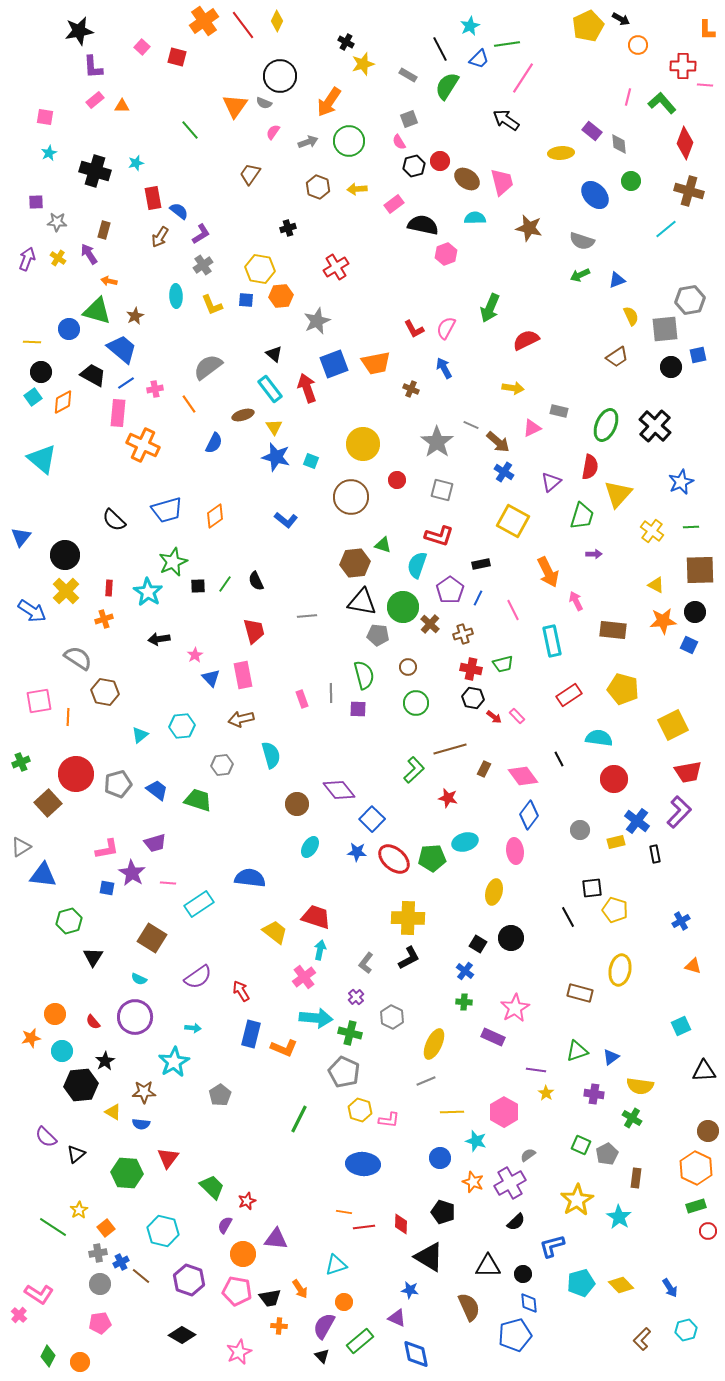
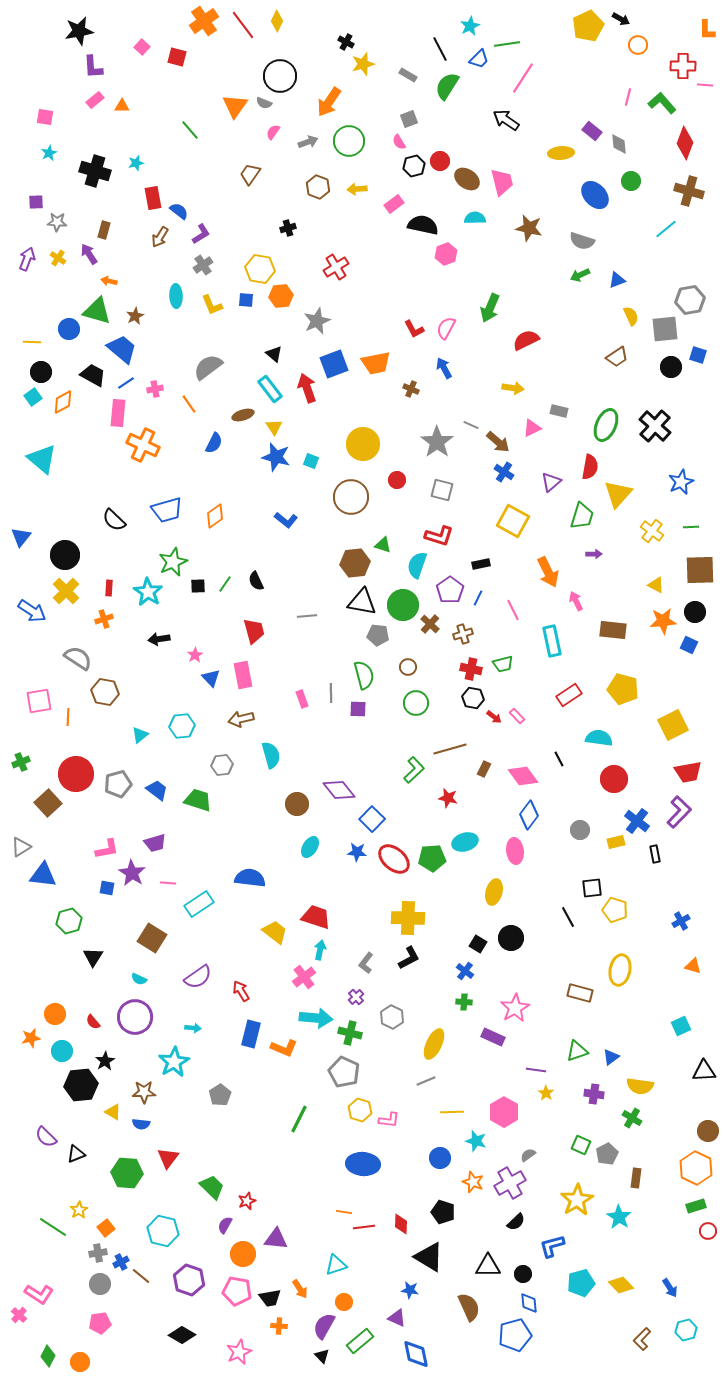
blue square at (698, 355): rotated 30 degrees clockwise
green circle at (403, 607): moved 2 px up
black triangle at (76, 1154): rotated 18 degrees clockwise
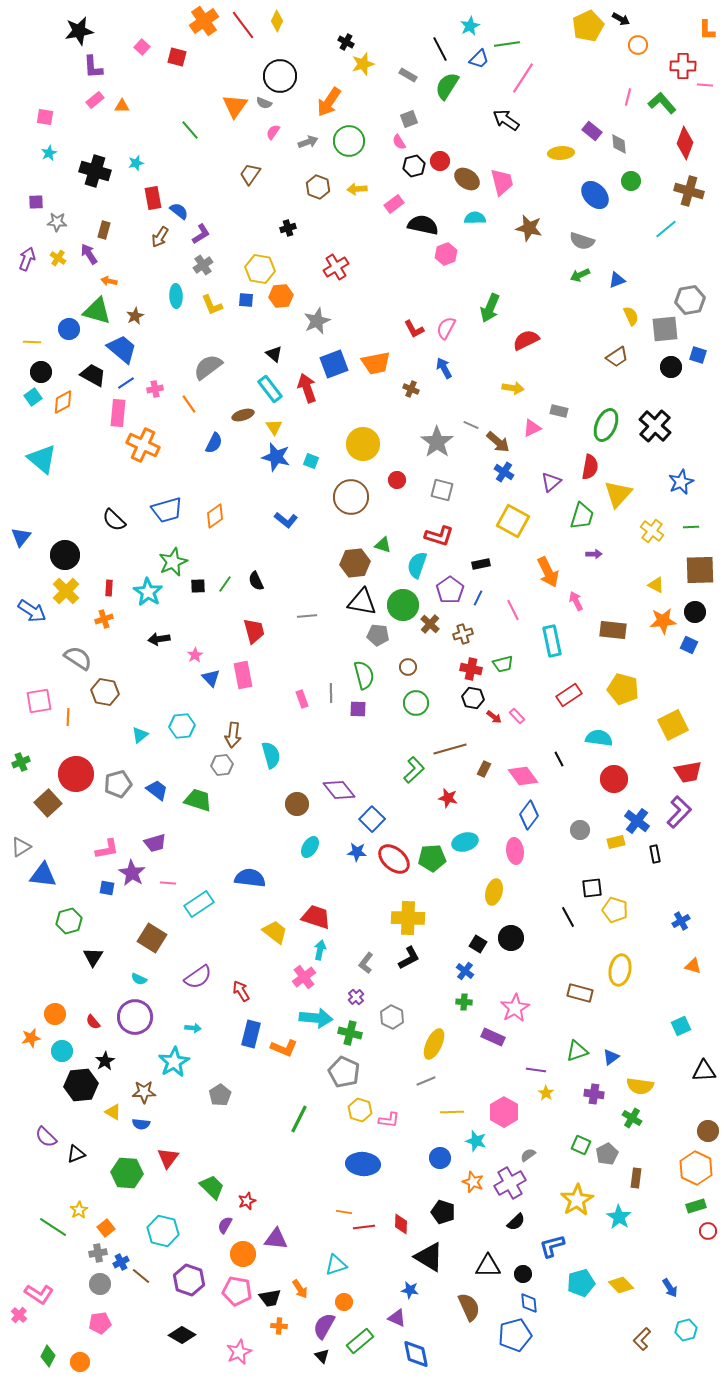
brown arrow at (241, 719): moved 8 px left, 16 px down; rotated 70 degrees counterclockwise
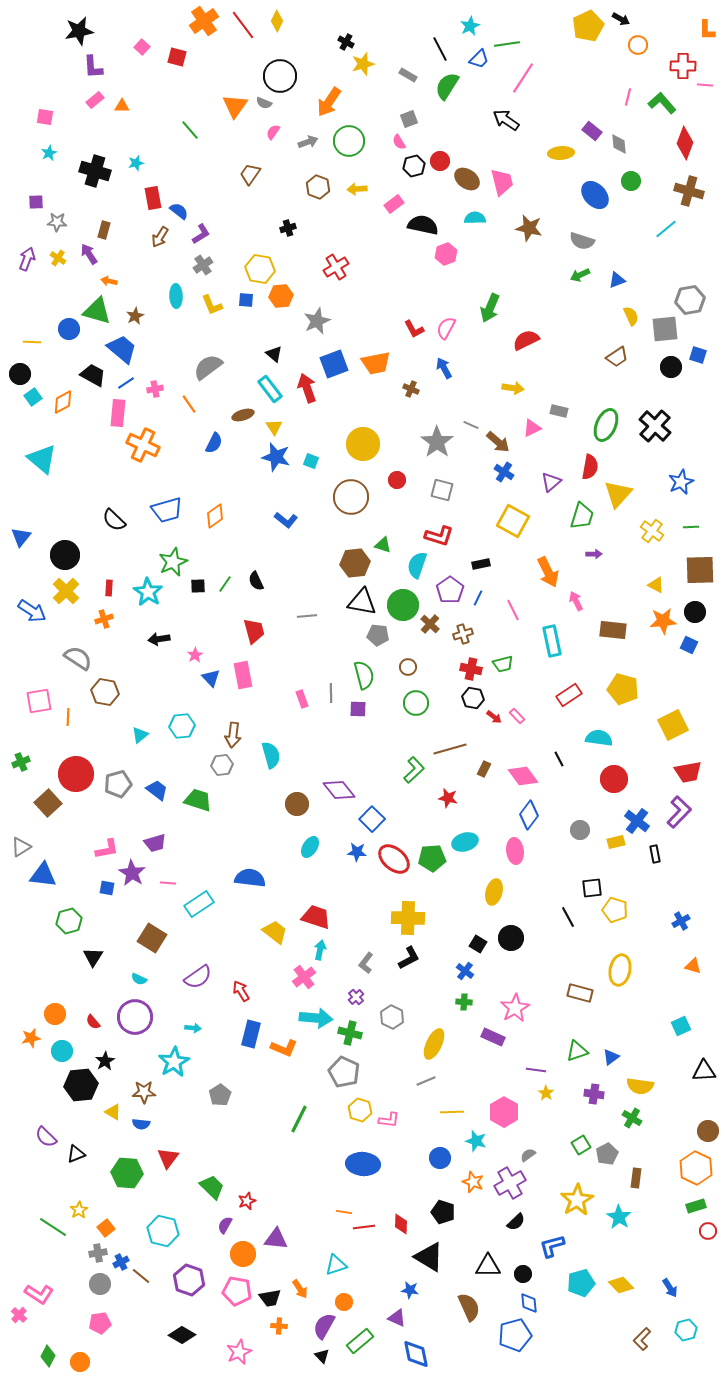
black circle at (41, 372): moved 21 px left, 2 px down
green square at (581, 1145): rotated 36 degrees clockwise
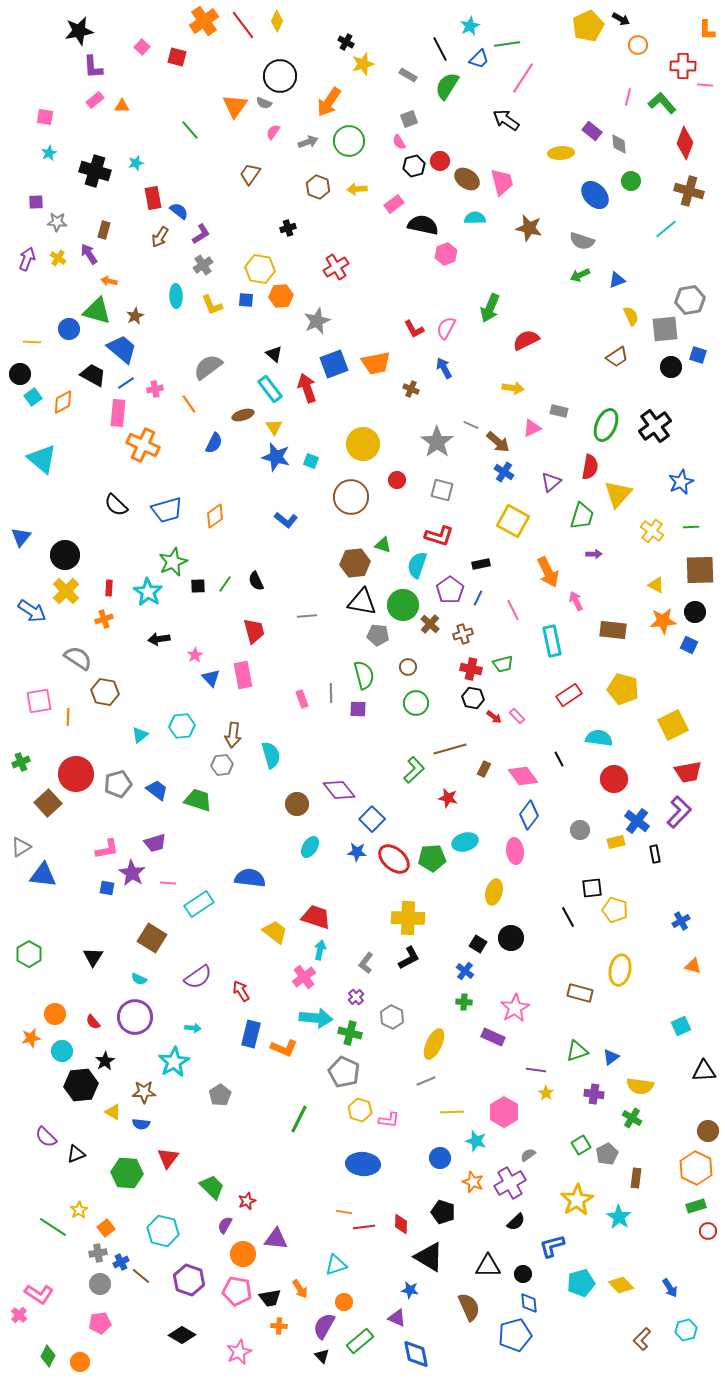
black cross at (655, 426): rotated 12 degrees clockwise
black semicircle at (114, 520): moved 2 px right, 15 px up
green hexagon at (69, 921): moved 40 px left, 33 px down; rotated 15 degrees counterclockwise
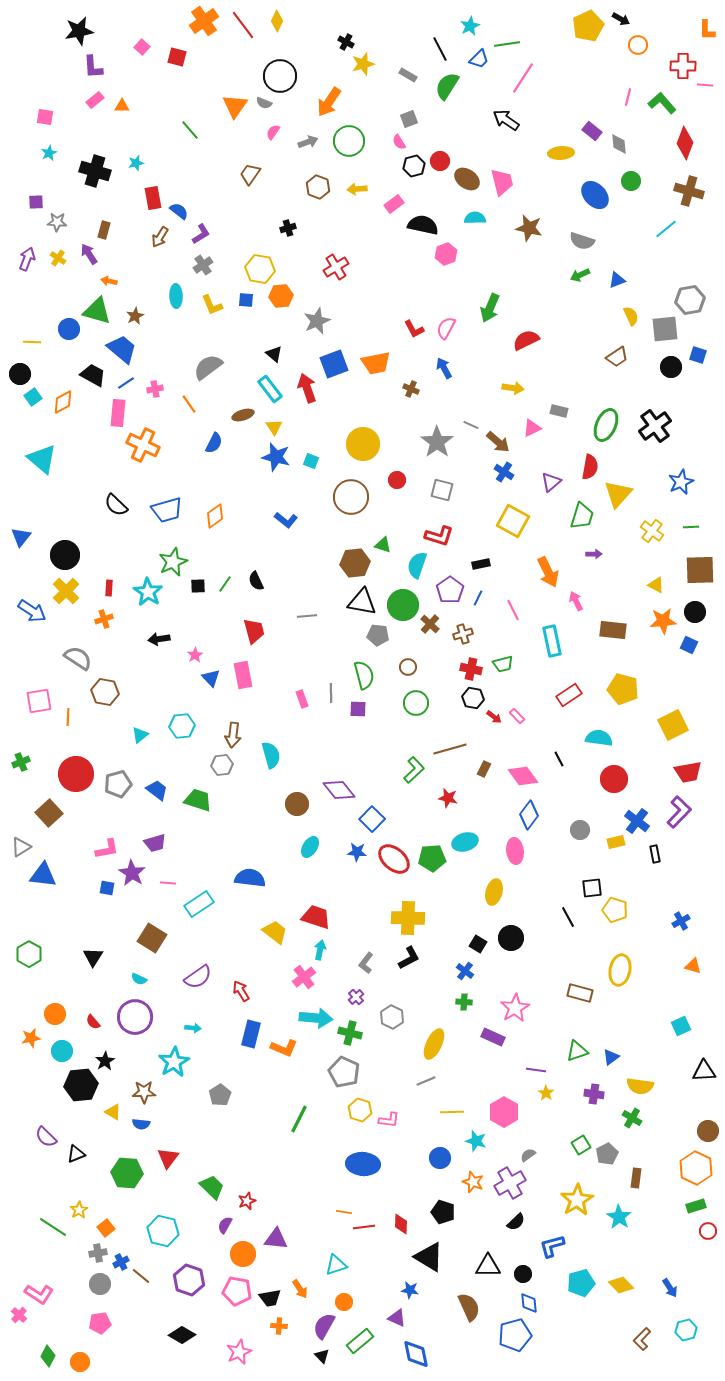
brown square at (48, 803): moved 1 px right, 10 px down
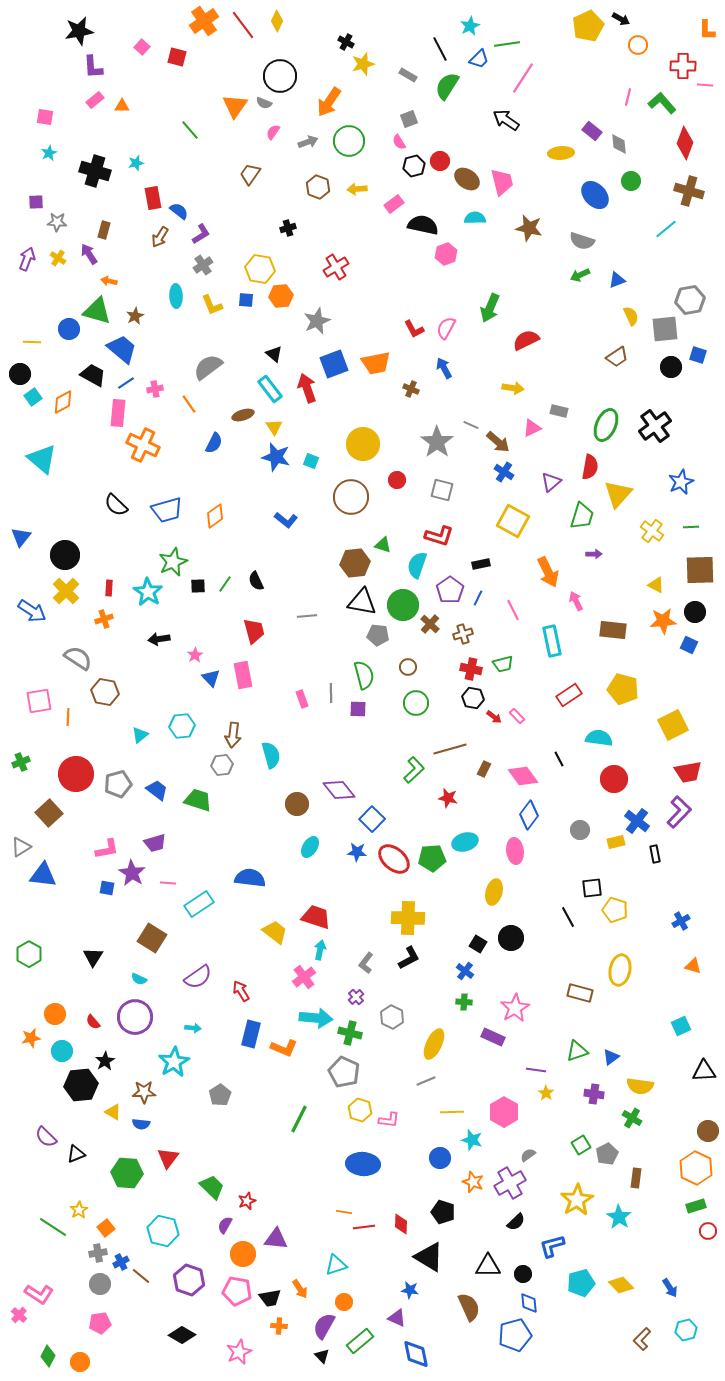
cyan star at (476, 1141): moved 4 px left, 1 px up
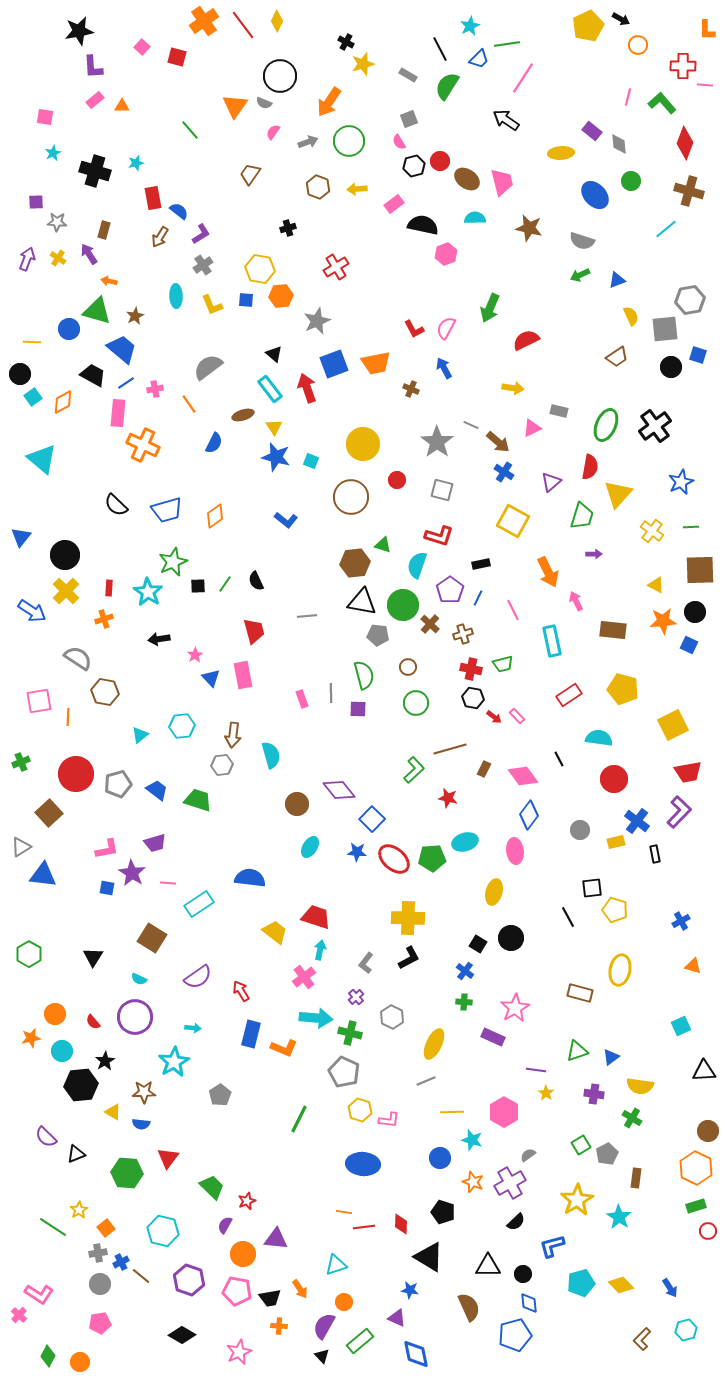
cyan star at (49, 153): moved 4 px right
